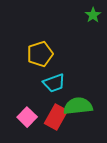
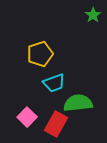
green semicircle: moved 3 px up
red rectangle: moved 7 px down
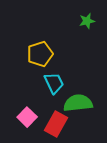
green star: moved 6 px left, 6 px down; rotated 21 degrees clockwise
cyan trapezoid: rotated 95 degrees counterclockwise
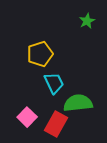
green star: rotated 14 degrees counterclockwise
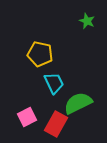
green star: rotated 21 degrees counterclockwise
yellow pentagon: rotated 30 degrees clockwise
green semicircle: rotated 20 degrees counterclockwise
pink square: rotated 18 degrees clockwise
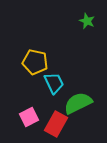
yellow pentagon: moved 5 px left, 8 px down
pink square: moved 2 px right
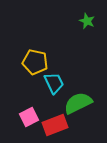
red rectangle: moved 1 px left, 1 px down; rotated 40 degrees clockwise
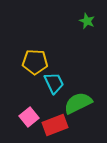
yellow pentagon: rotated 10 degrees counterclockwise
pink square: rotated 12 degrees counterclockwise
